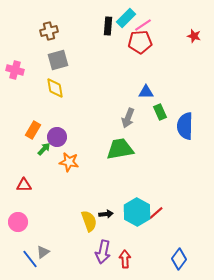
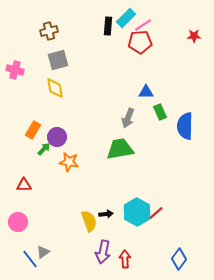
red star: rotated 16 degrees counterclockwise
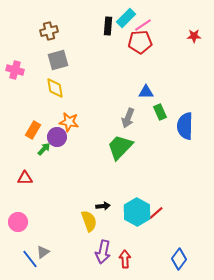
green trapezoid: moved 2 px up; rotated 36 degrees counterclockwise
orange star: moved 40 px up
red triangle: moved 1 px right, 7 px up
black arrow: moved 3 px left, 8 px up
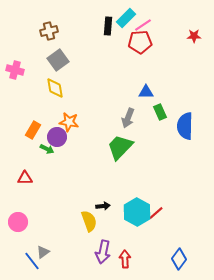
gray square: rotated 20 degrees counterclockwise
green arrow: moved 3 px right; rotated 72 degrees clockwise
blue line: moved 2 px right, 2 px down
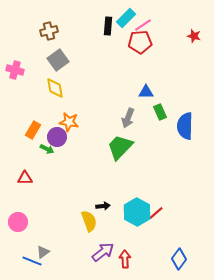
red star: rotated 16 degrees clockwise
purple arrow: rotated 140 degrees counterclockwise
blue line: rotated 30 degrees counterclockwise
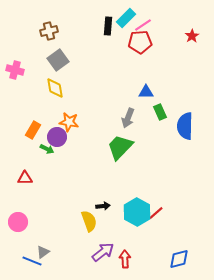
red star: moved 2 px left; rotated 24 degrees clockwise
blue diamond: rotated 40 degrees clockwise
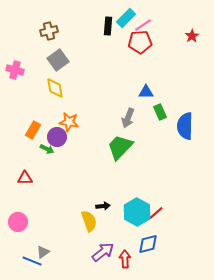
blue diamond: moved 31 px left, 15 px up
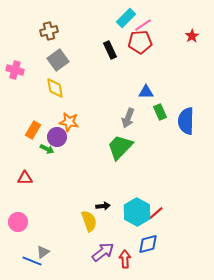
black rectangle: moved 2 px right, 24 px down; rotated 30 degrees counterclockwise
blue semicircle: moved 1 px right, 5 px up
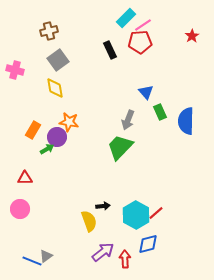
blue triangle: rotated 49 degrees clockwise
gray arrow: moved 2 px down
green arrow: rotated 56 degrees counterclockwise
cyan hexagon: moved 1 px left, 3 px down
pink circle: moved 2 px right, 13 px up
gray triangle: moved 3 px right, 4 px down
